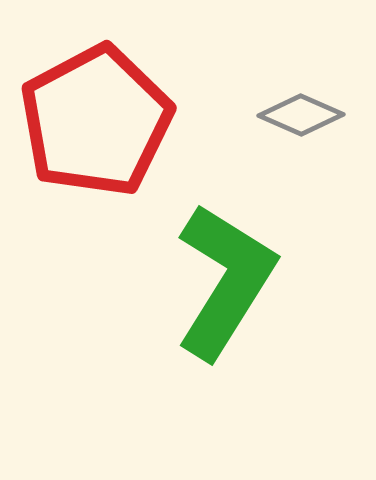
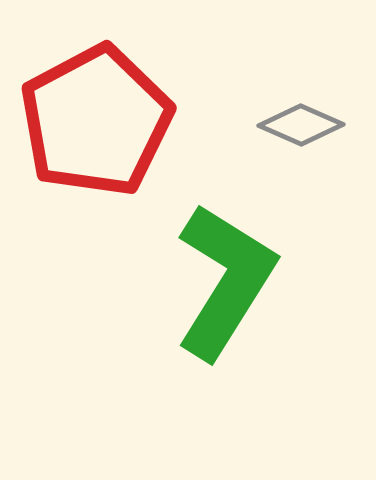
gray diamond: moved 10 px down
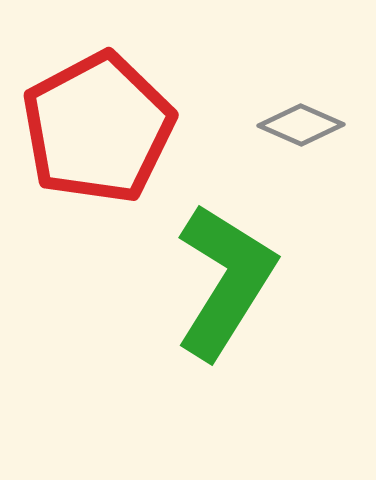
red pentagon: moved 2 px right, 7 px down
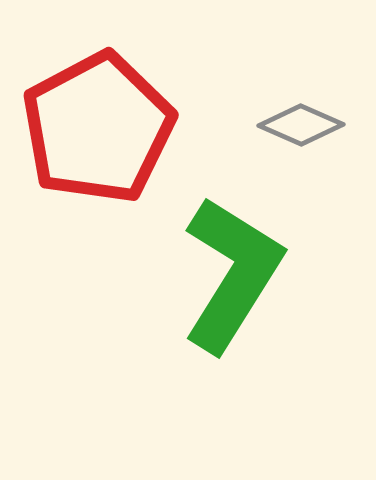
green L-shape: moved 7 px right, 7 px up
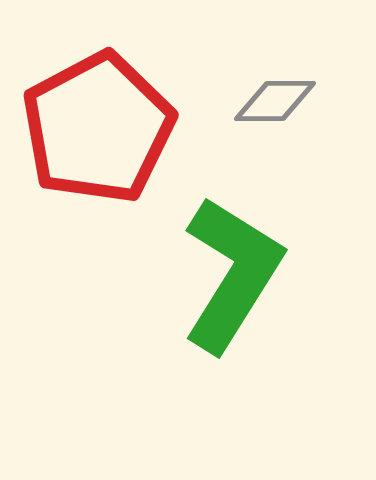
gray diamond: moved 26 px left, 24 px up; rotated 24 degrees counterclockwise
